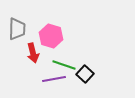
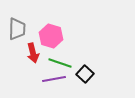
green line: moved 4 px left, 2 px up
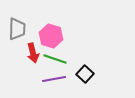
green line: moved 5 px left, 4 px up
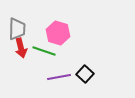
pink hexagon: moved 7 px right, 3 px up
red arrow: moved 12 px left, 5 px up
green line: moved 11 px left, 8 px up
purple line: moved 5 px right, 2 px up
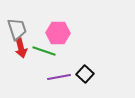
gray trapezoid: rotated 20 degrees counterclockwise
pink hexagon: rotated 15 degrees counterclockwise
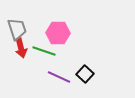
purple line: rotated 35 degrees clockwise
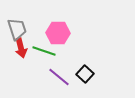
purple line: rotated 15 degrees clockwise
